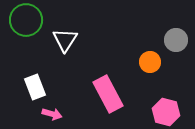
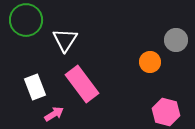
pink rectangle: moved 26 px left, 10 px up; rotated 9 degrees counterclockwise
pink arrow: moved 2 px right; rotated 48 degrees counterclockwise
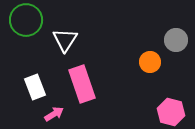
pink rectangle: rotated 18 degrees clockwise
pink hexagon: moved 5 px right
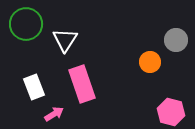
green circle: moved 4 px down
white rectangle: moved 1 px left
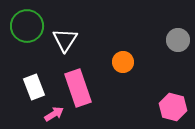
green circle: moved 1 px right, 2 px down
gray circle: moved 2 px right
orange circle: moved 27 px left
pink rectangle: moved 4 px left, 4 px down
pink hexagon: moved 2 px right, 5 px up
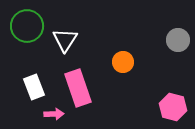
pink arrow: rotated 30 degrees clockwise
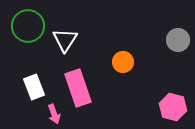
green circle: moved 1 px right
pink arrow: rotated 72 degrees clockwise
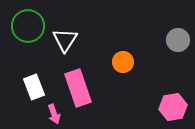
pink hexagon: rotated 24 degrees counterclockwise
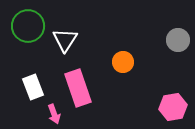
white rectangle: moved 1 px left
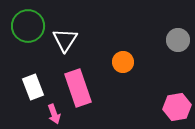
pink hexagon: moved 4 px right
